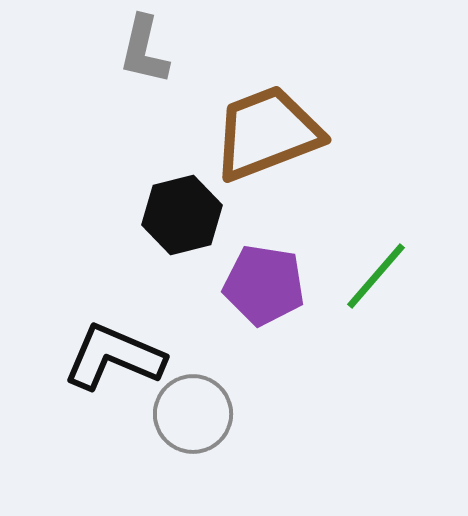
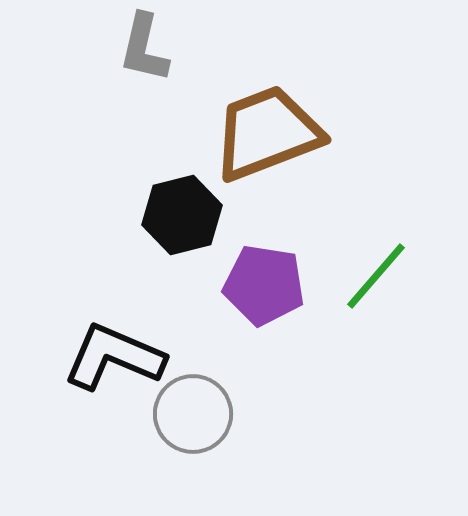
gray L-shape: moved 2 px up
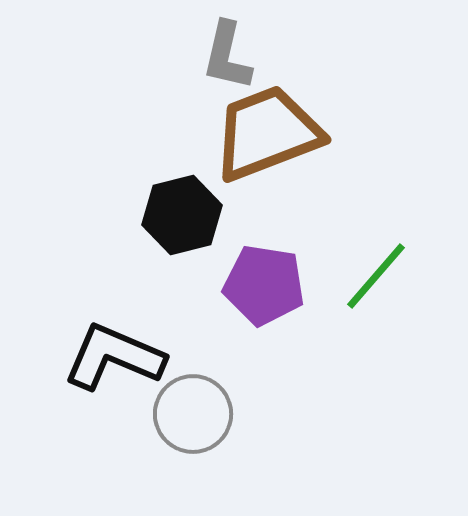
gray L-shape: moved 83 px right, 8 px down
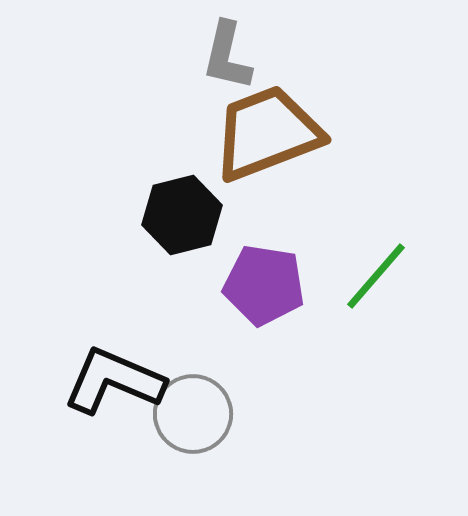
black L-shape: moved 24 px down
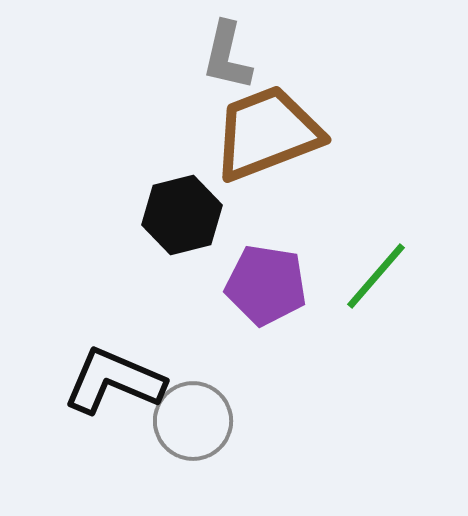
purple pentagon: moved 2 px right
gray circle: moved 7 px down
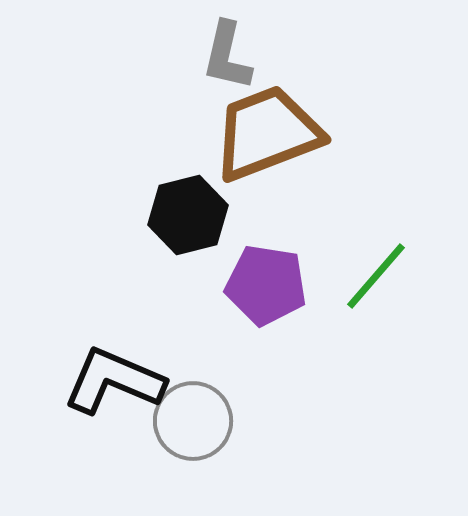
black hexagon: moved 6 px right
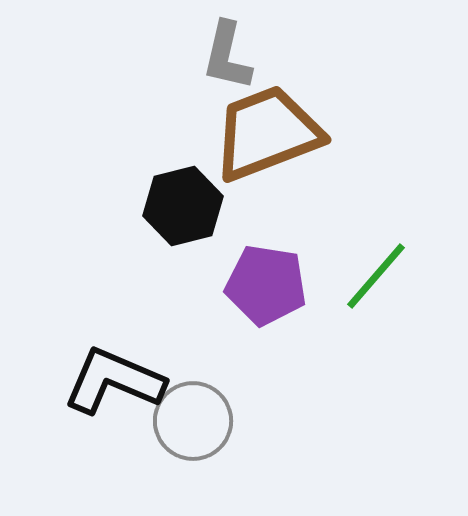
black hexagon: moved 5 px left, 9 px up
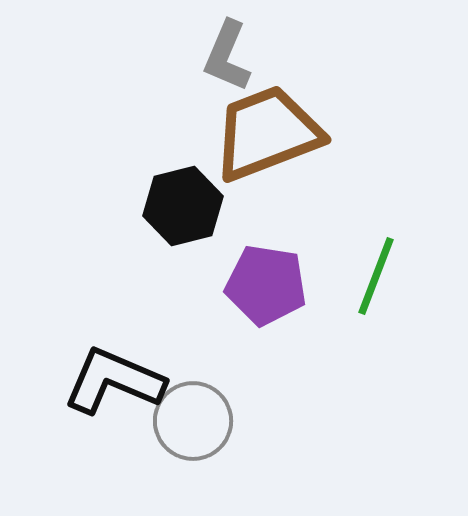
gray L-shape: rotated 10 degrees clockwise
green line: rotated 20 degrees counterclockwise
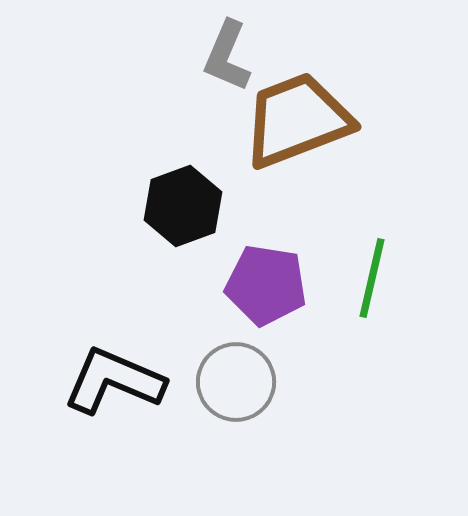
brown trapezoid: moved 30 px right, 13 px up
black hexagon: rotated 6 degrees counterclockwise
green line: moved 4 px left, 2 px down; rotated 8 degrees counterclockwise
gray circle: moved 43 px right, 39 px up
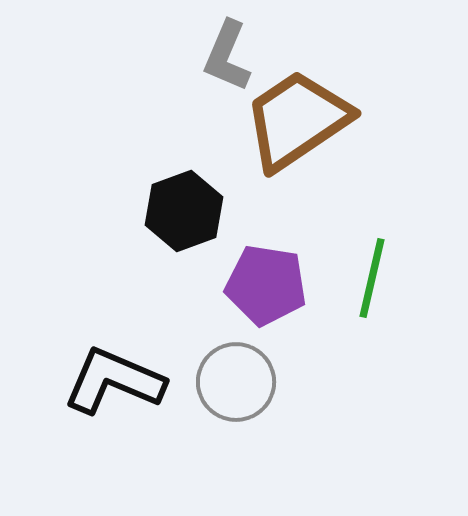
brown trapezoid: rotated 13 degrees counterclockwise
black hexagon: moved 1 px right, 5 px down
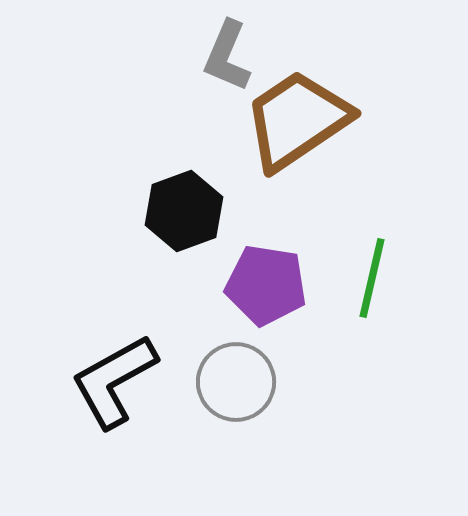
black L-shape: rotated 52 degrees counterclockwise
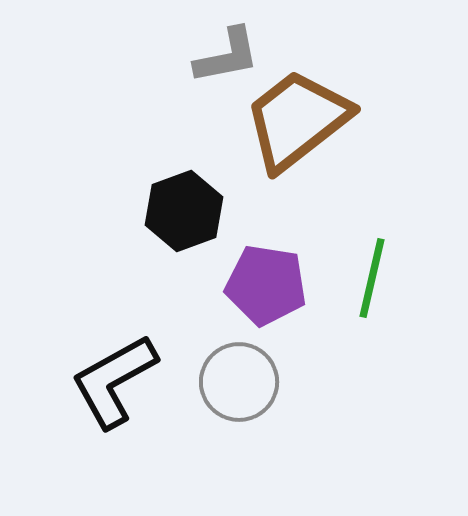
gray L-shape: rotated 124 degrees counterclockwise
brown trapezoid: rotated 4 degrees counterclockwise
gray circle: moved 3 px right
